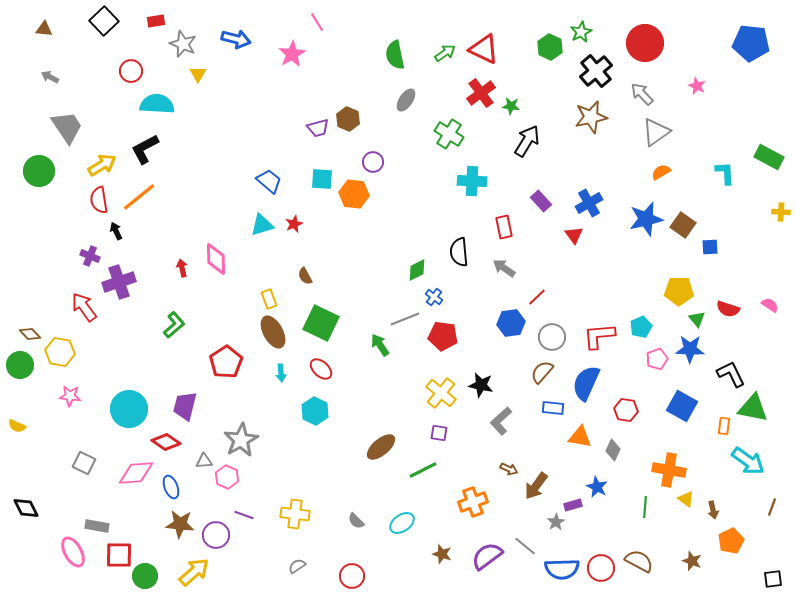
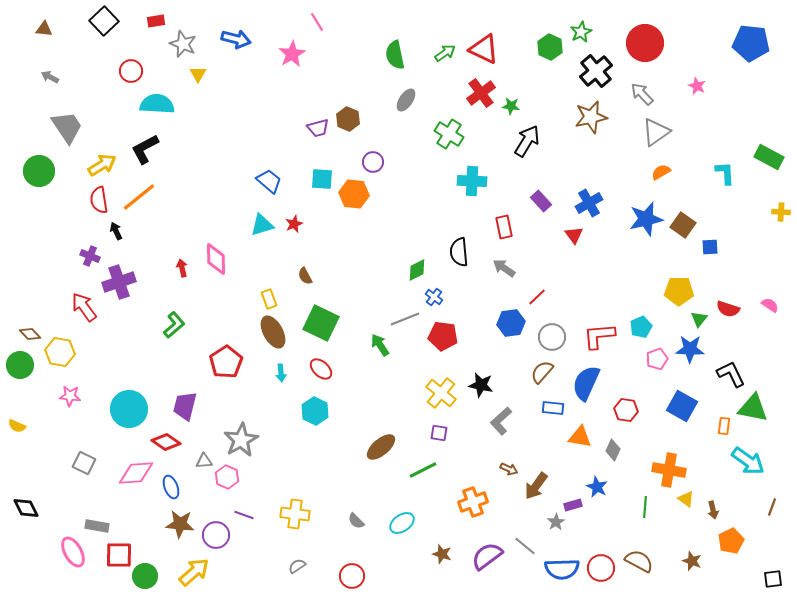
green triangle at (697, 319): moved 2 px right; rotated 18 degrees clockwise
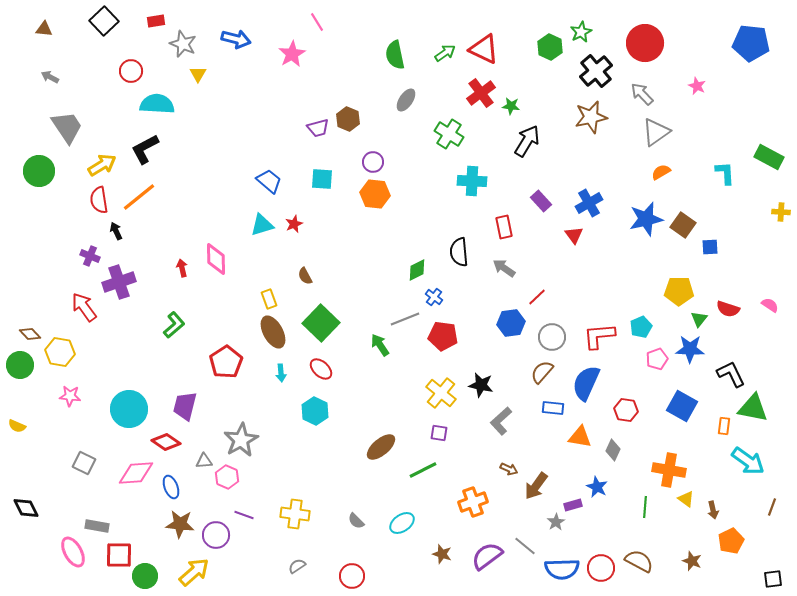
orange hexagon at (354, 194): moved 21 px right
green square at (321, 323): rotated 18 degrees clockwise
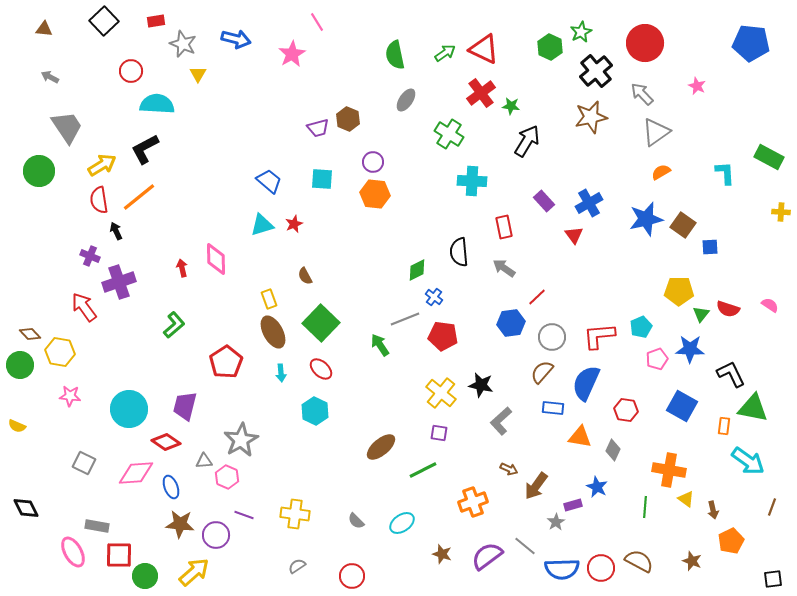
purple rectangle at (541, 201): moved 3 px right
green triangle at (699, 319): moved 2 px right, 5 px up
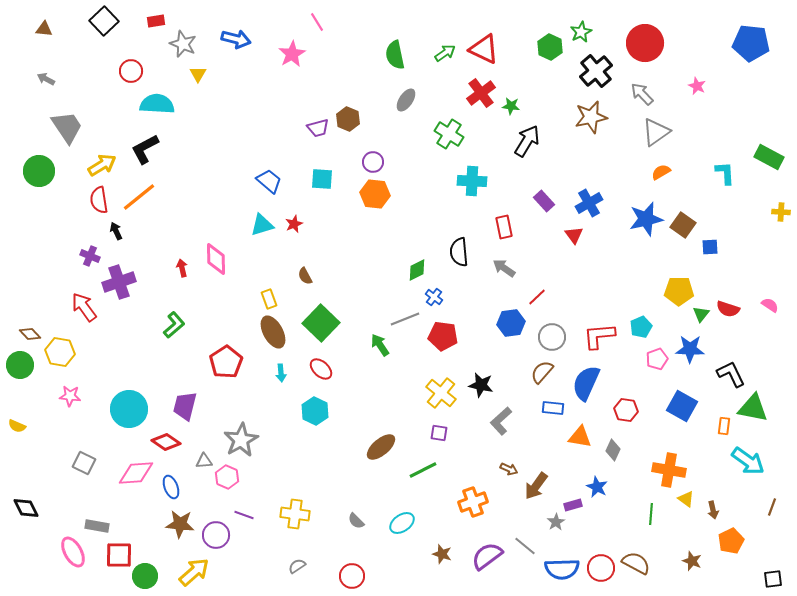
gray arrow at (50, 77): moved 4 px left, 2 px down
green line at (645, 507): moved 6 px right, 7 px down
brown semicircle at (639, 561): moved 3 px left, 2 px down
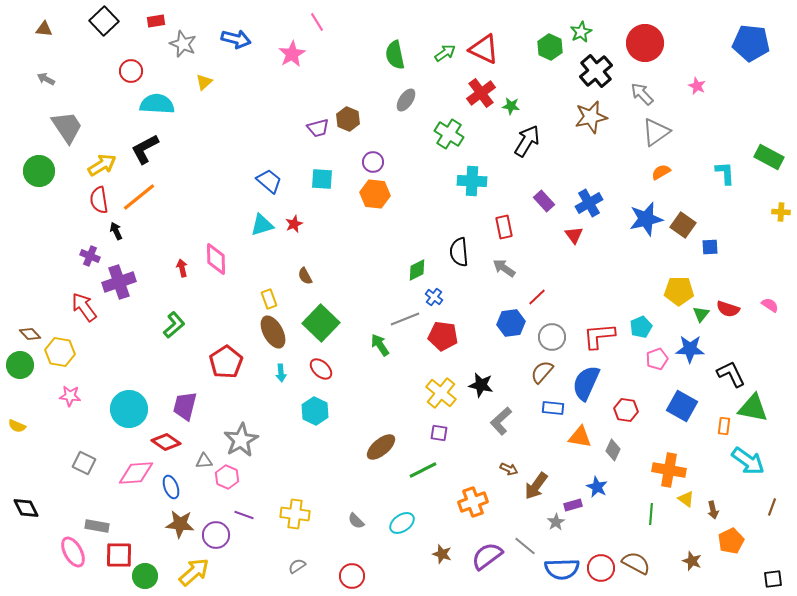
yellow triangle at (198, 74): moved 6 px right, 8 px down; rotated 18 degrees clockwise
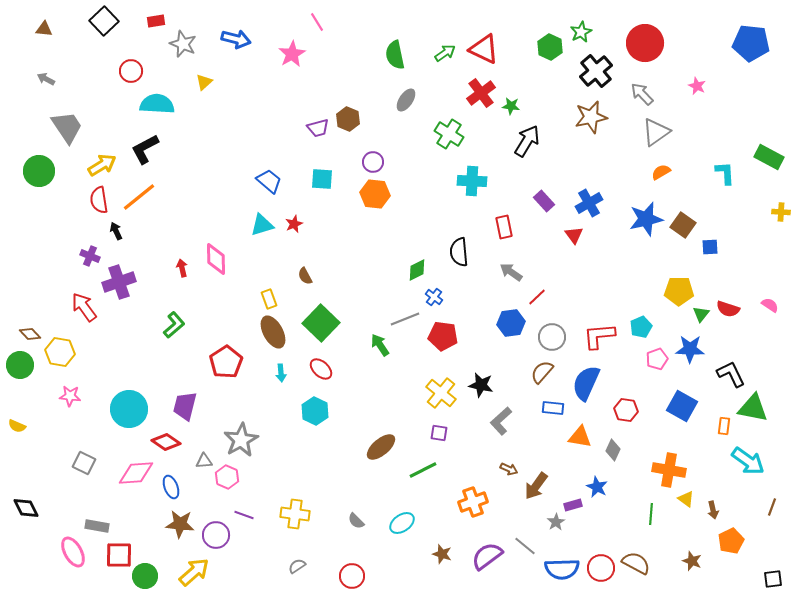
gray arrow at (504, 268): moved 7 px right, 4 px down
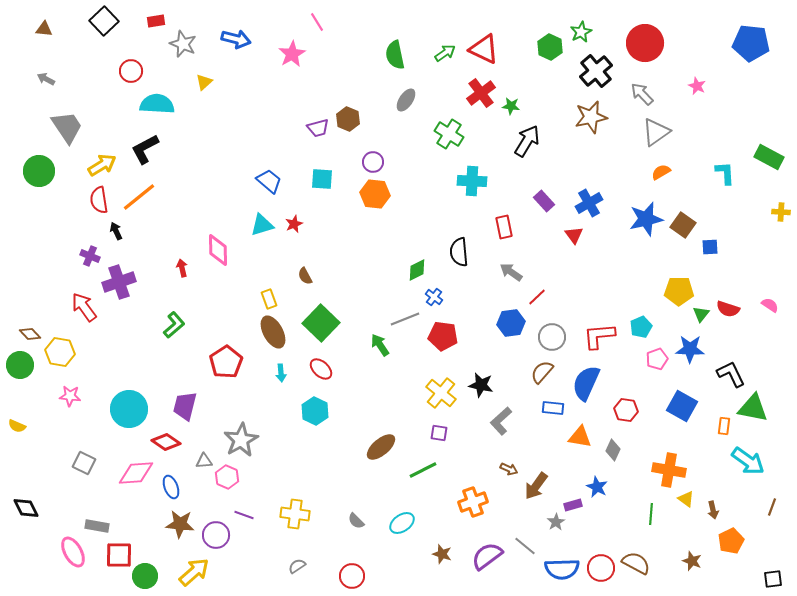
pink diamond at (216, 259): moved 2 px right, 9 px up
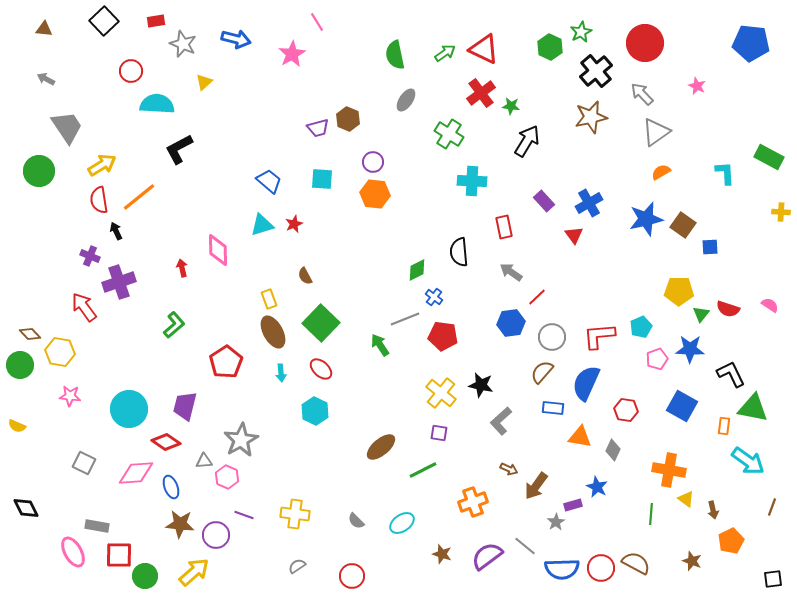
black L-shape at (145, 149): moved 34 px right
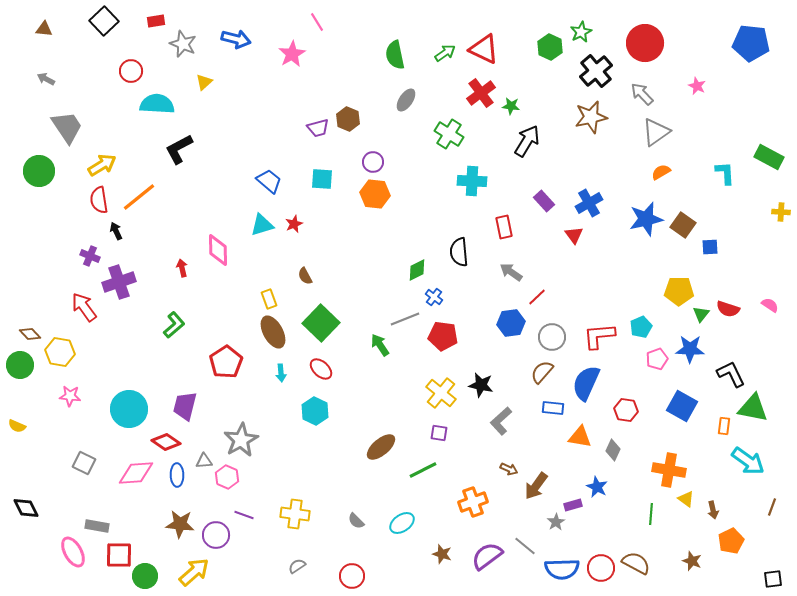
blue ellipse at (171, 487): moved 6 px right, 12 px up; rotated 20 degrees clockwise
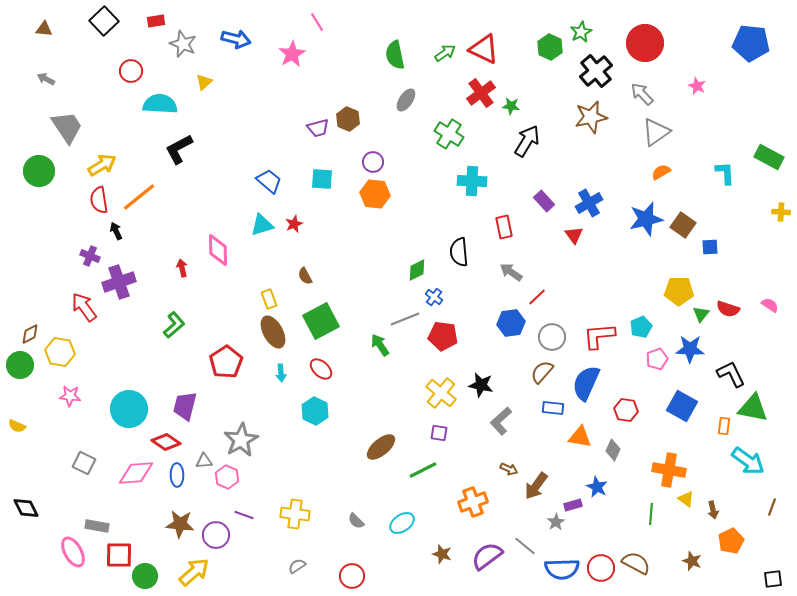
cyan semicircle at (157, 104): moved 3 px right
green square at (321, 323): moved 2 px up; rotated 18 degrees clockwise
brown diamond at (30, 334): rotated 75 degrees counterclockwise
